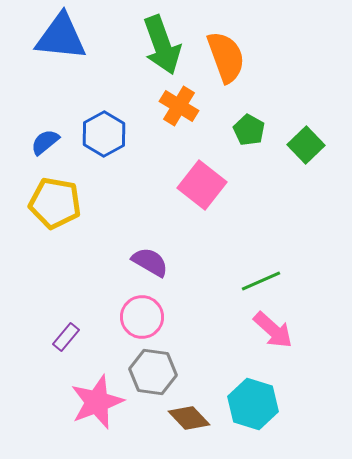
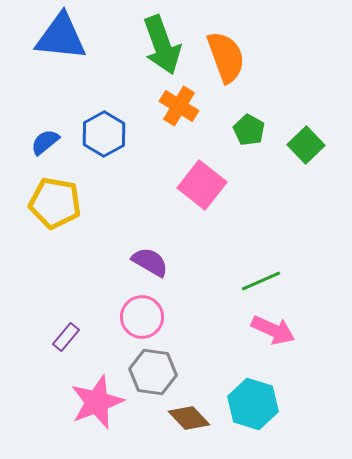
pink arrow: rotated 18 degrees counterclockwise
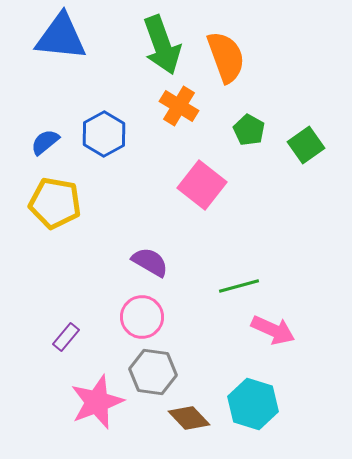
green square: rotated 9 degrees clockwise
green line: moved 22 px left, 5 px down; rotated 9 degrees clockwise
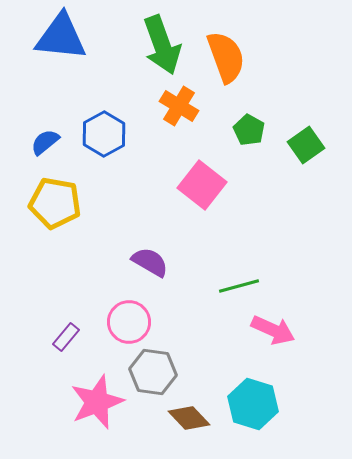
pink circle: moved 13 px left, 5 px down
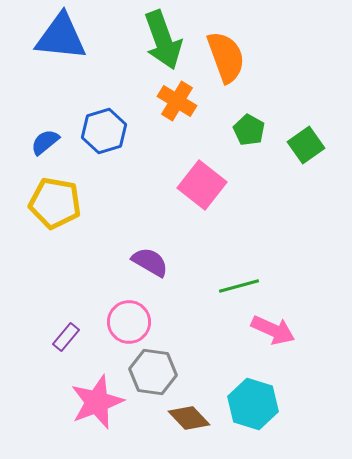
green arrow: moved 1 px right, 5 px up
orange cross: moved 2 px left, 5 px up
blue hexagon: moved 3 px up; rotated 12 degrees clockwise
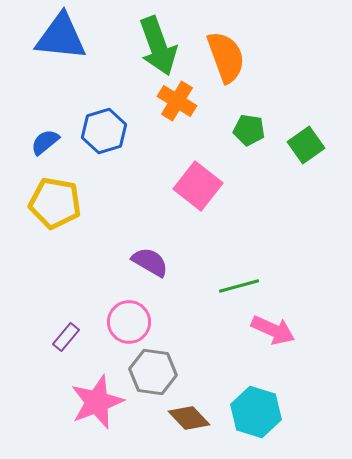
green arrow: moved 5 px left, 6 px down
green pentagon: rotated 20 degrees counterclockwise
pink square: moved 4 px left, 1 px down
cyan hexagon: moved 3 px right, 8 px down
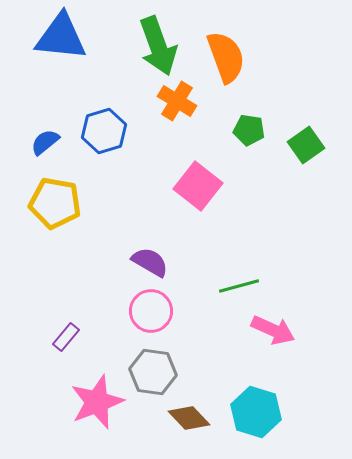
pink circle: moved 22 px right, 11 px up
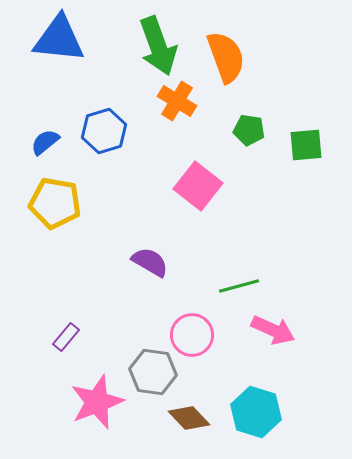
blue triangle: moved 2 px left, 2 px down
green square: rotated 30 degrees clockwise
pink circle: moved 41 px right, 24 px down
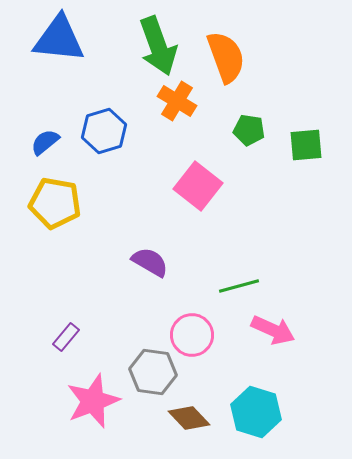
pink star: moved 4 px left, 1 px up
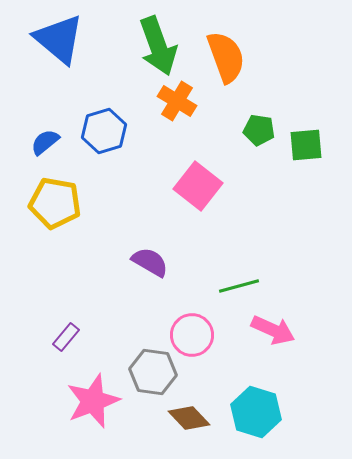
blue triangle: rotated 34 degrees clockwise
green pentagon: moved 10 px right
